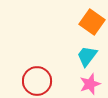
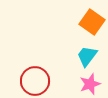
red circle: moved 2 px left
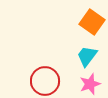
red circle: moved 10 px right
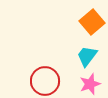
orange square: rotated 15 degrees clockwise
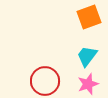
orange square: moved 3 px left, 5 px up; rotated 20 degrees clockwise
pink star: moved 2 px left
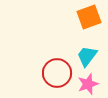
red circle: moved 12 px right, 8 px up
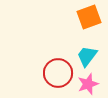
red circle: moved 1 px right
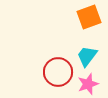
red circle: moved 1 px up
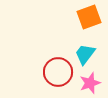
cyan trapezoid: moved 2 px left, 2 px up
pink star: moved 2 px right, 1 px up
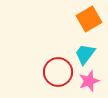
orange square: moved 2 px down; rotated 10 degrees counterclockwise
pink star: moved 1 px left, 2 px up
